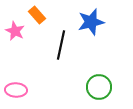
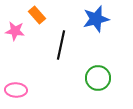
blue star: moved 5 px right, 3 px up
pink star: rotated 18 degrees counterclockwise
green circle: moved 1 px left, 9 px up
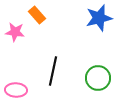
blue star: moved 3 px right, 1 px up
pink star: moved 1 px down
black line: moved 8 px left, 26 px down
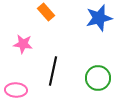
orange rectangle: moved 9 px right, 3 px up
pink star: moved 8 px right, 12 px down
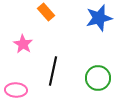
pink star: rotated 24 degrees clockwise
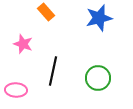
pink star: rotated 12 degrees counterclockwise
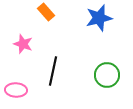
green circle: moved 9 px right, 3 px up
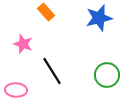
black line: moved 1 px left; rotated 44 degrees counterclockwise
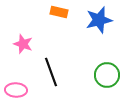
orange rectangle: moved 13 px right; rotated 36 degrees counterclockwise
blue star: moved 2 px down
black line: moved 1 px left, 1 px down; rotated 12 degrees clockwise
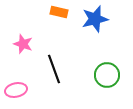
blue star: moved 4 px left, 1 px up
black line: moved 3 px right, 3 px up
pink ellipse: rotated 15 degrees counterclockwise
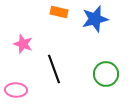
green circle: moved 1 px left, 1 px up
pink ellipse: rotated 15 degrees clockwise
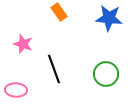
orange rectangle: rotated 42 degrees clockwise
blue star: moved 14 px right, 1 px up; rotated 20 degrees clockwise
